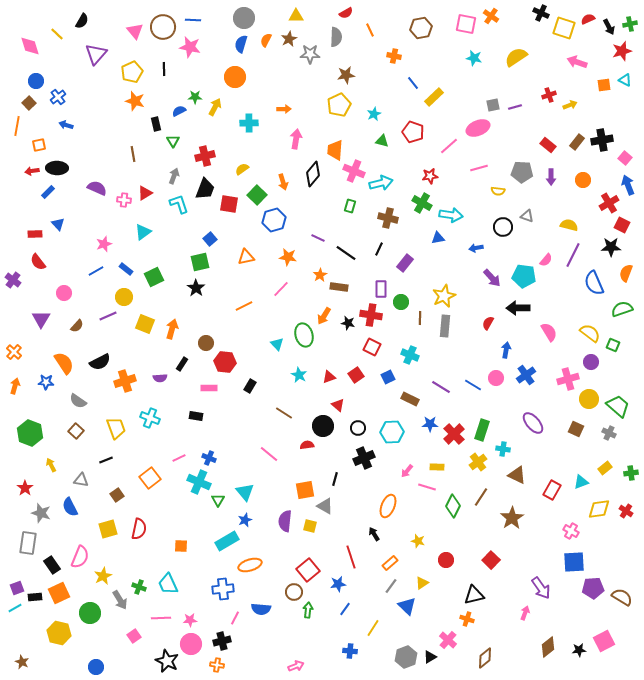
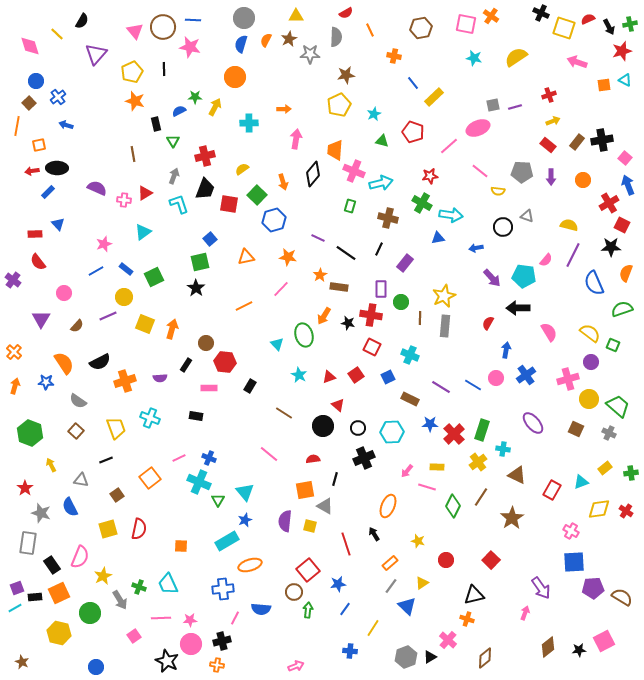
yellow arrow at (570, 105): moved 17 px left, 16 px down
pink line at (479, 168): moved 1 px right, 3 px down; rotated 54 degrees clockwise
black rectangle at (182, 364): moved 4 px right, 1 px down
red semicircle at (307, 445): moved 6 px right, 14 px down
red line at (351, 557): moved 5 px left, 13 px up
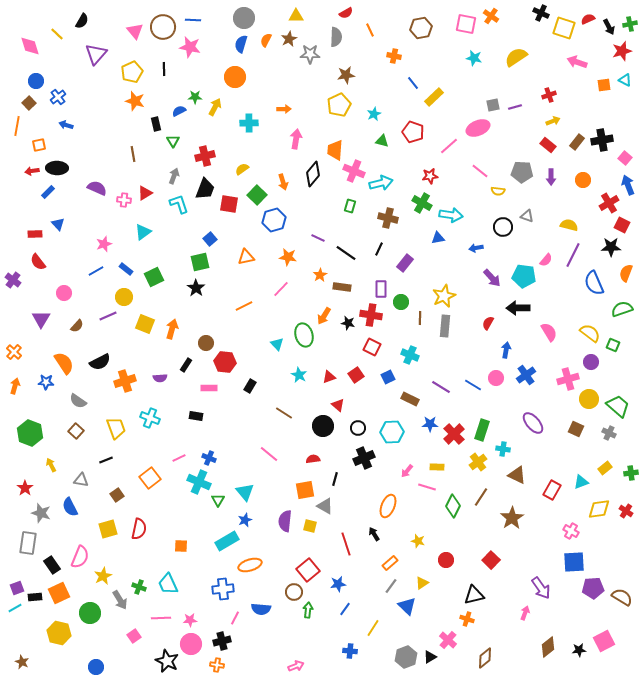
brown rectangle at (339, 287): moved 3 px right
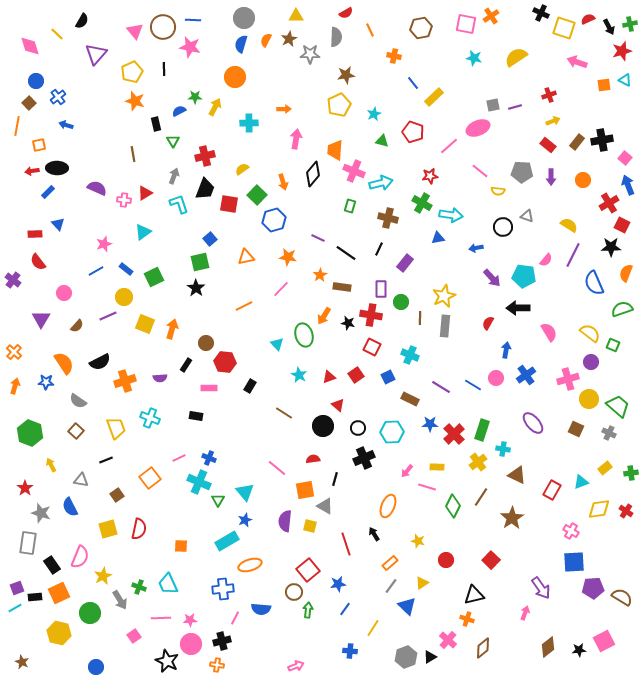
orange cross at (491, 16): rotated 21 degrees clockwise
yellow semicircle at (569, 225): rotated 18 degrees clockwise
pink line at (269, 454): moved 8 px right, 14 px down
brown diamond at (485, 658): moved 2 px left, 10 px up
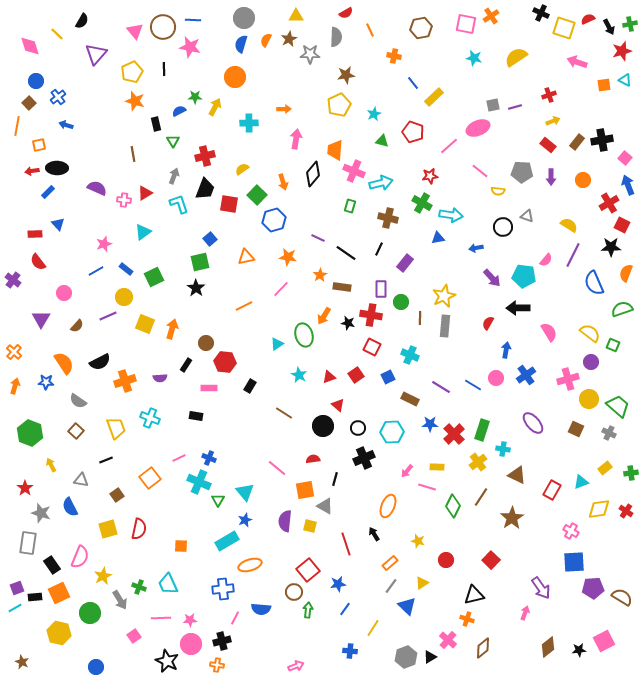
cyan triangle at (277, 344): rotated 40 degrees clockwise
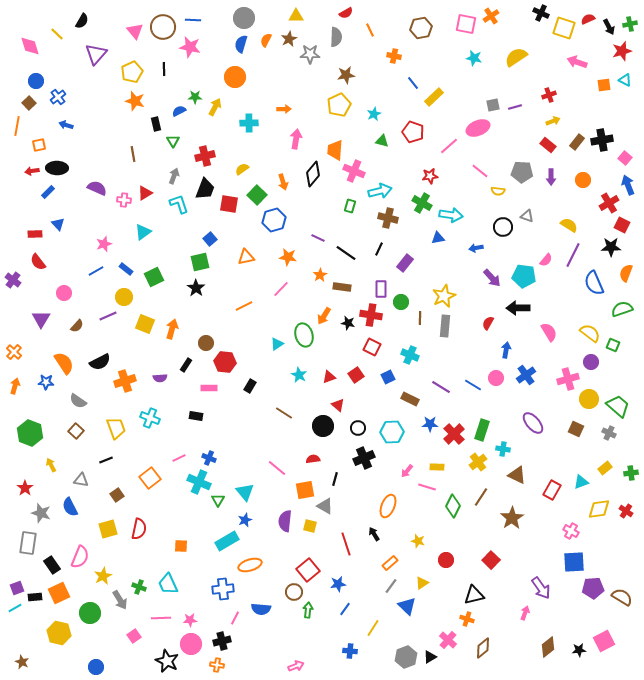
cyan arrow at (381, 183): moved 1 px left, 8 px down
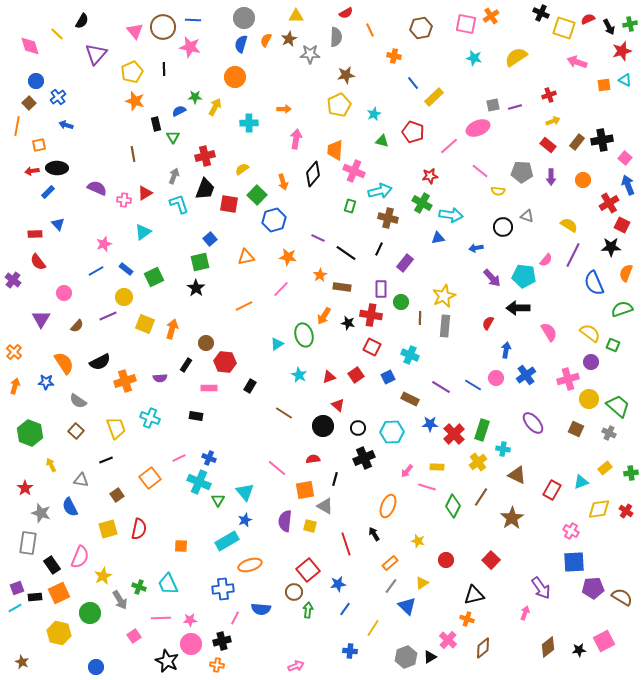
green triangle at (173, 141): moved 4 px up
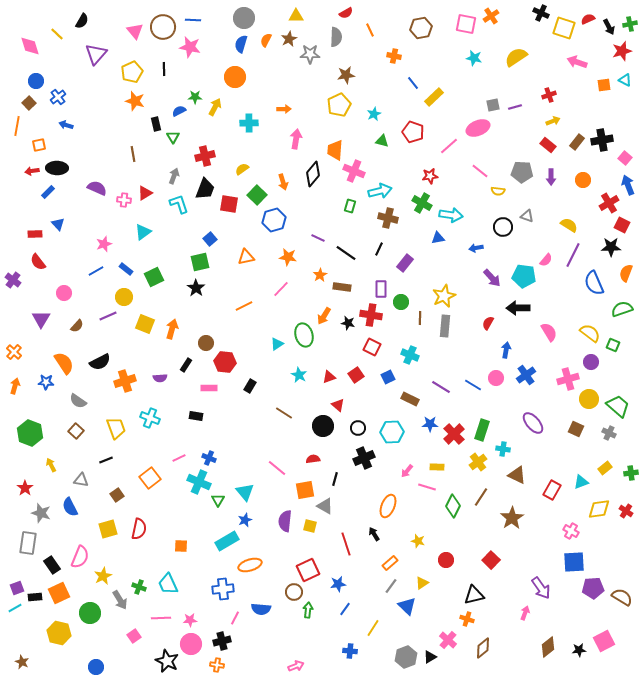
red square at (308, 570): rotated 15 degrees clockwise
